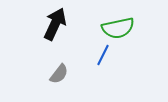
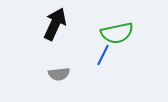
green semicircle: moved 1 px left, 5 px down
gray semicircle: rotated 45 degrees clockwise
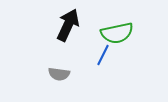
black arrow: moved 13 px right, 1 px down
gray semicircle: rotated 15 degrees clockwise
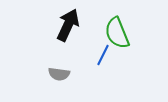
green semicircle: rotated 80 degrees clockwise
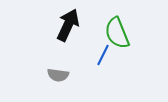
gray semicircle: moved 1 px left, 1 px down
